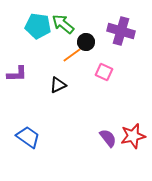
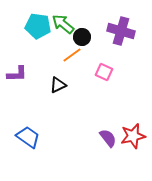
black circle: moved 4 px left, 5 px up
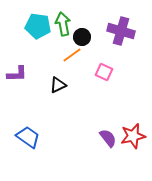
green arrow: rotated 40 degrees clockwise
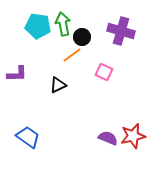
purple semicircle: rotated 30 degrees counterclockwise
